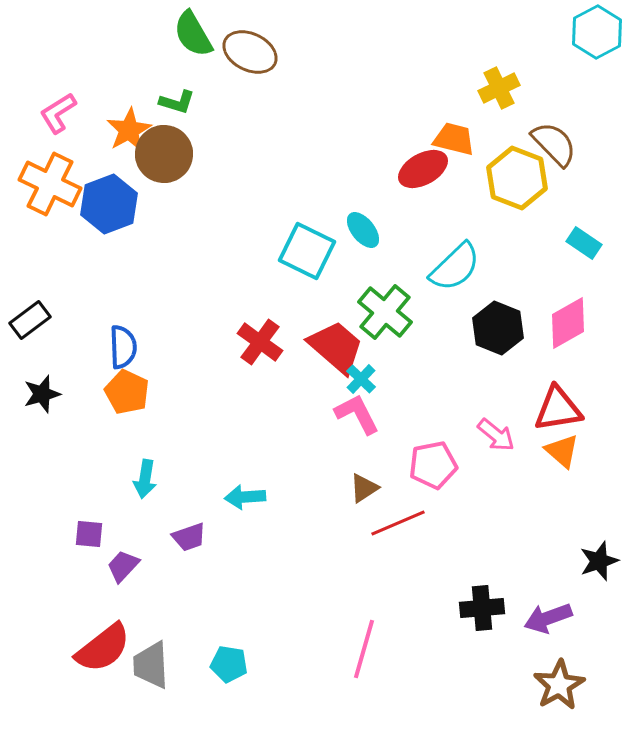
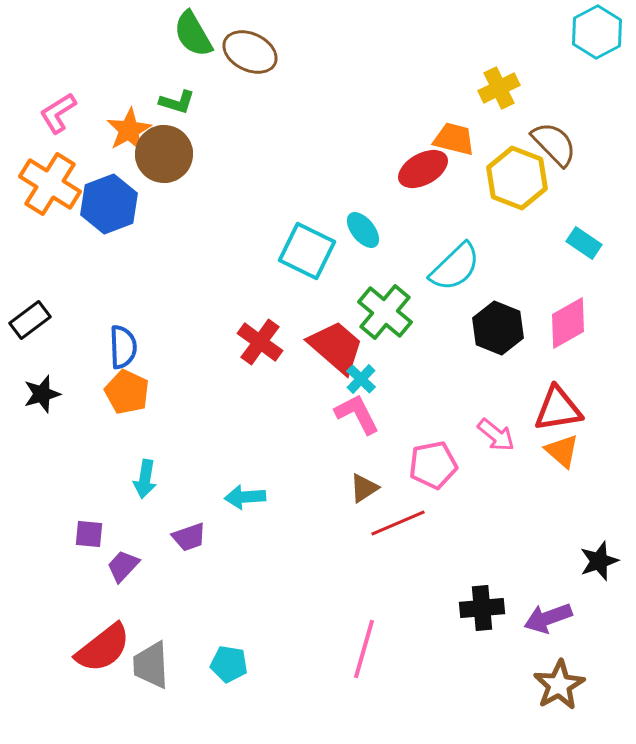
orange cross at (50, 184): rotated 6 degrees clockwise
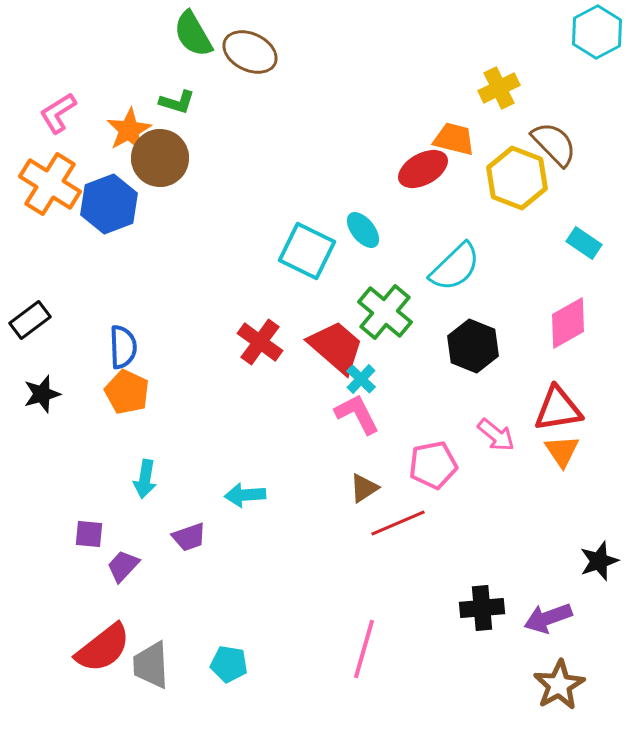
brown circle at (164, 154): moved 4 px left, 4 px down
black hexagon at (498, 328): moved 25 px left, 18 px down
orange triangle at (562, 451): rotated 15 degrees clockwise
cyan arrow at (245, 497): moved 2 px up
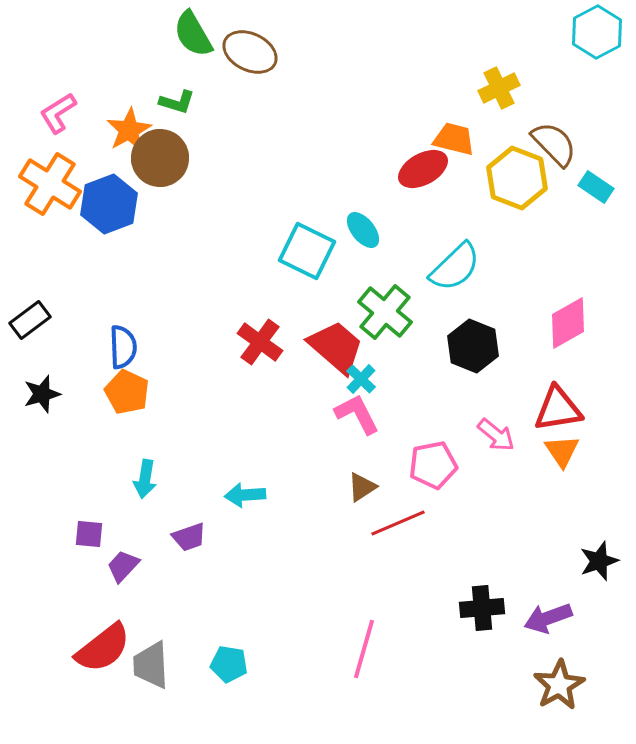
cyan rectangle at (584, 243): moved 12 px right, 56 px up
brown triangle at (364, 488): moved 2 px left, 1 px up
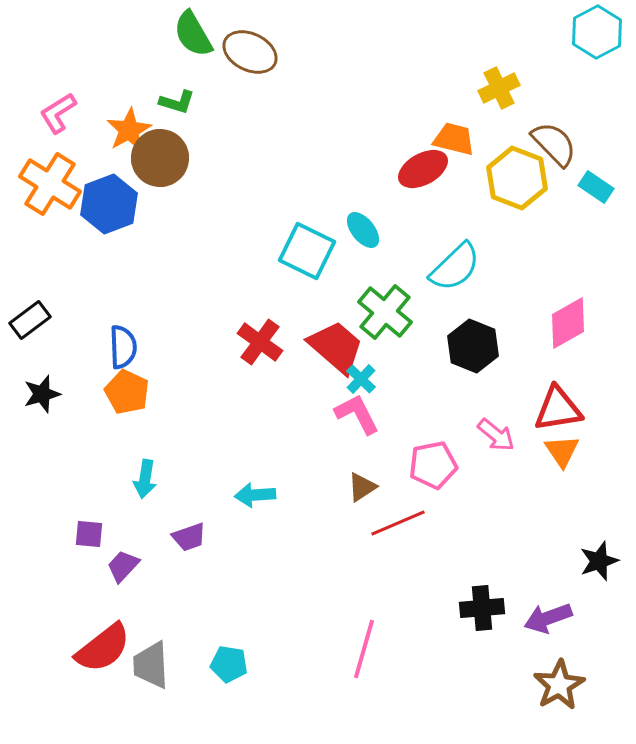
cyan arrow at (245, 495): moved 10 px right
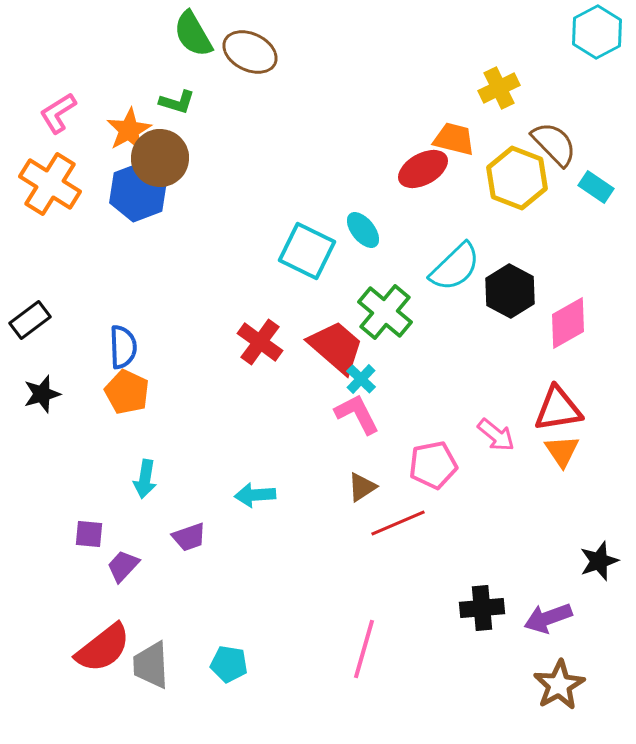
blue hexagon at (109, 204): moved 29 px right, 12 px up
black hexagon at (473, 346): moved 37 px right, 55 px up; rotated 6 degrees clockwise
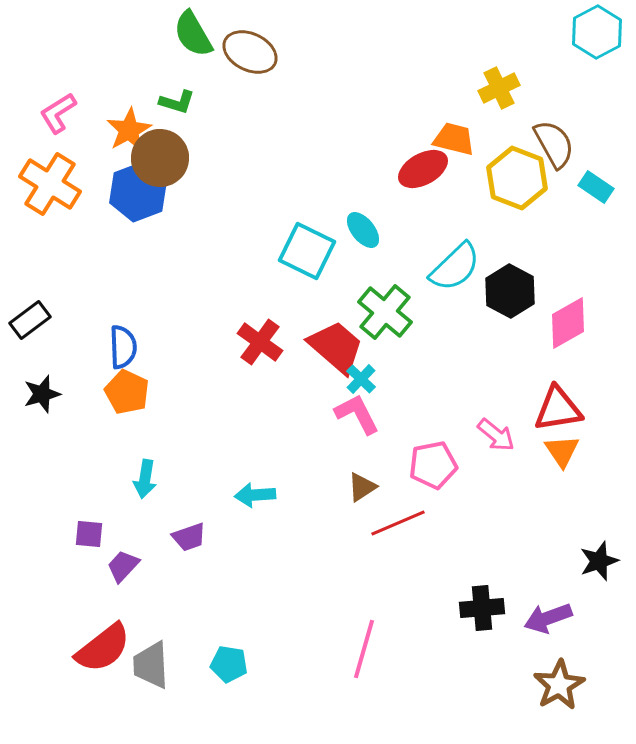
brown semicircle at (554, 144): rotated 15 degrees clockwise
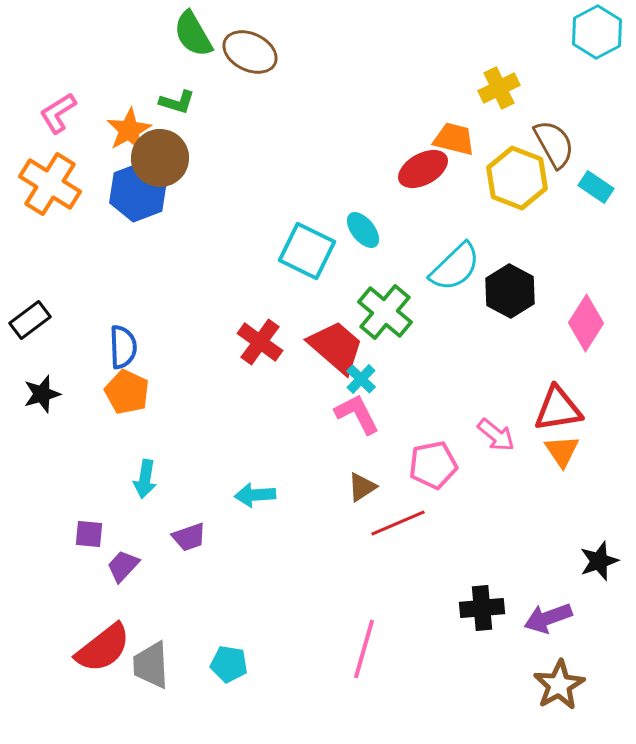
pink diamond at (568, 323): moved 18 px right; rotated 28 degrees counterclockwise
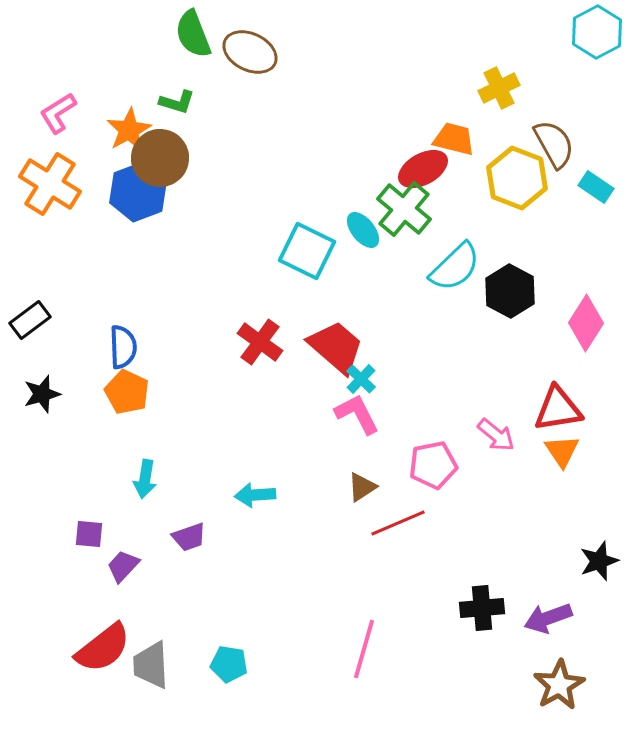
green semicircle at (193, 34): rotated 9 degrees clockwise
green cross at (385, 312): moved 19 px right, 103 px up
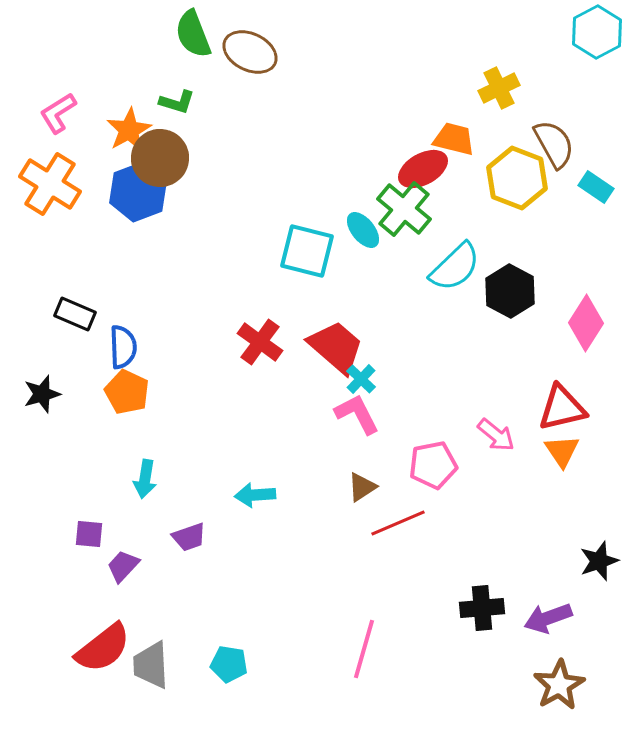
cyan square at (307, 251): rotated 12 degrees counterclockwise
black rectangle at (30, 320): moved 45 px right, 6 px up; rotated 60 degrees clockwise
red triangle at (558, 409): moved 4 px right, 1 px up; rotated 4 degrees counterclockwise
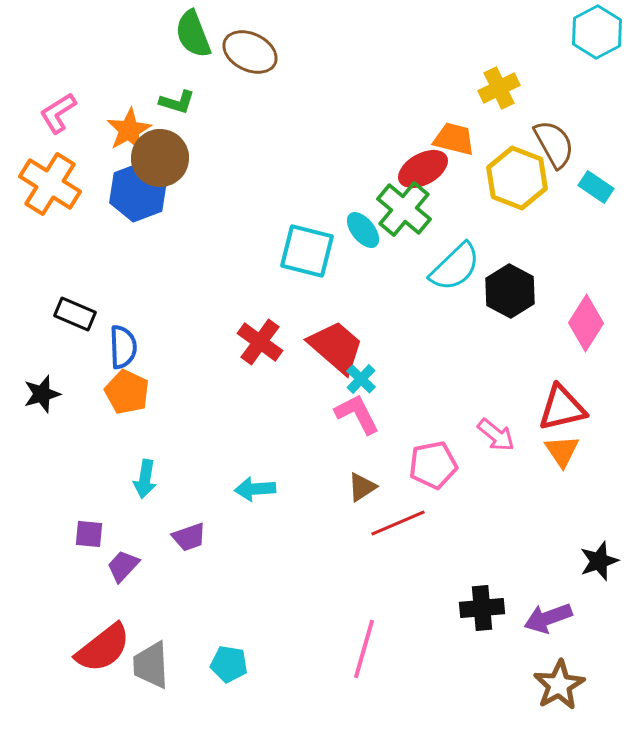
cyan arrow at (255, 495): moved 6 px up
